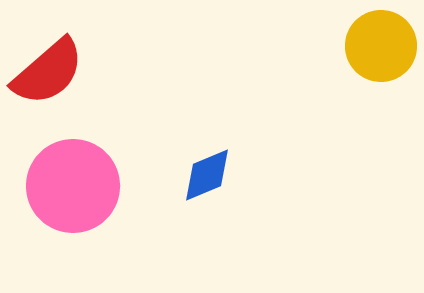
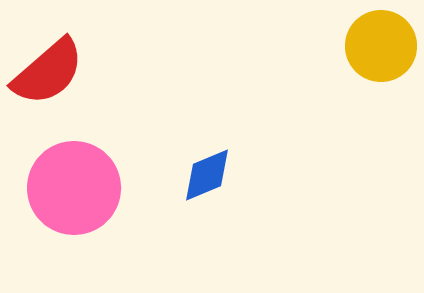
pink circle: moved 1 px right, 2 px down
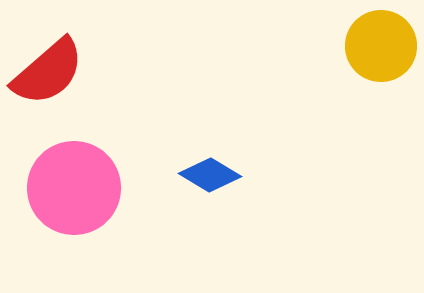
blue diamond: moved 3 px right; rotated 54 degrees clockwise
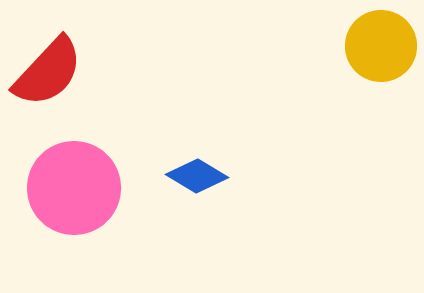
red semicircle: rotated 6 degrees counterclockwise
blue diamond: moved 13 px left, 1 px down
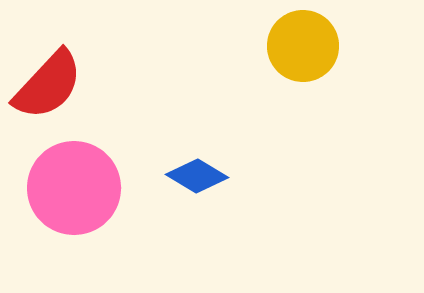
yellow circle: moved 78 px left
red semicircle: moved 13 px down
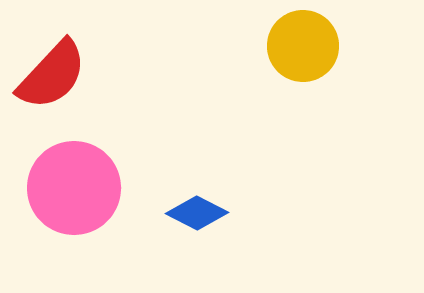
red semicircle: moved 4 px right, 10 px up
blue diamond: moved 37 px down; rotated 4 degrees counterclockwise
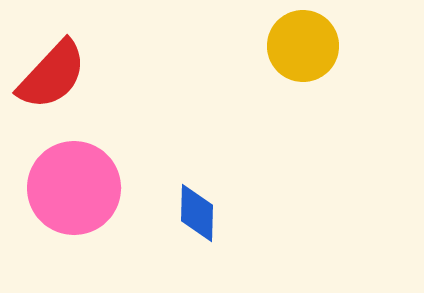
blue diamond: rotated 64 degrees clockwise
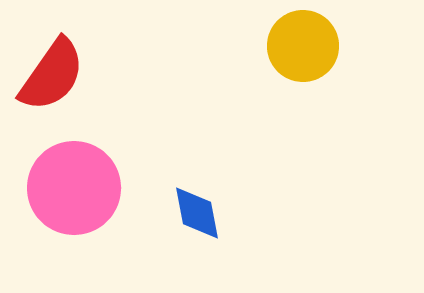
red semicircle: rotated 8 degrees counterclockwise
blue diamond: rotated 12 degrees counterclockwise
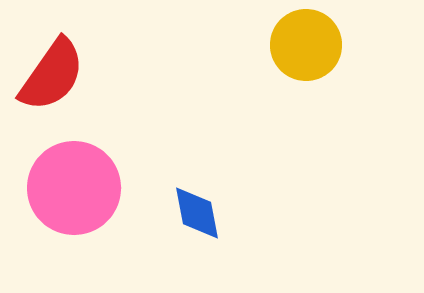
yellow circle: moved 3 px right, 1 px up
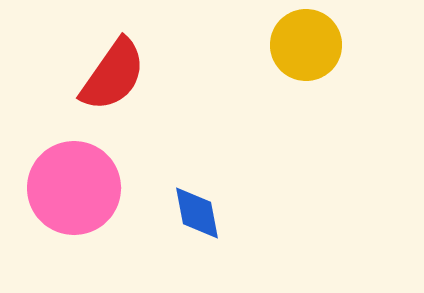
red semicircle: moved 61 px right
